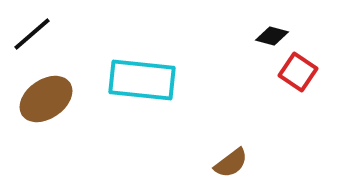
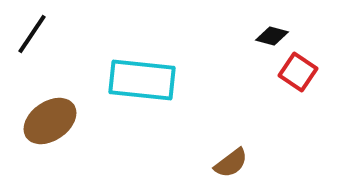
black line: rotated 15 degrees counterclockwise
brown ellipse: moved 4 px right, 22 px down
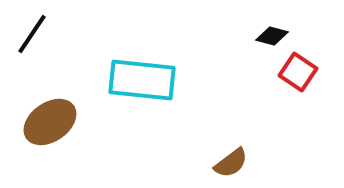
brown ellipse: moved 1 px down
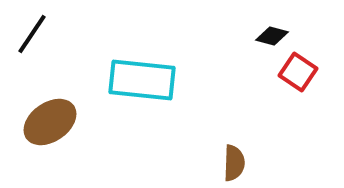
brown semicircle: moved 3 px right; rotated 51 degrees counterclockwise
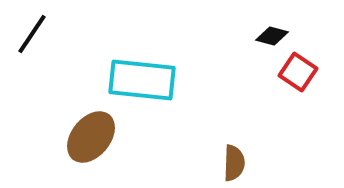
brown ellipse: moved 41 px right, 15 px down; rotated 16 degrees counterclockwise
